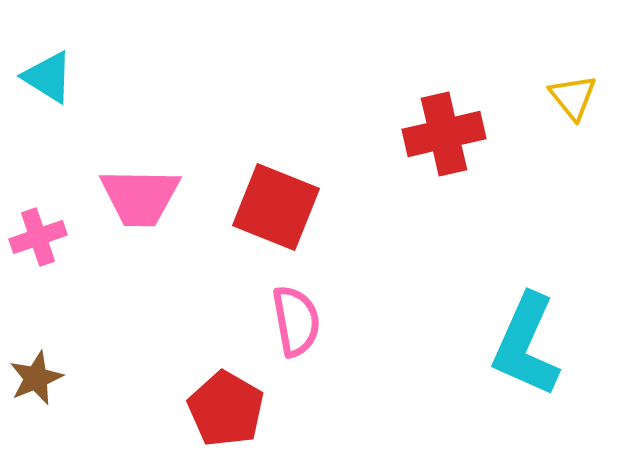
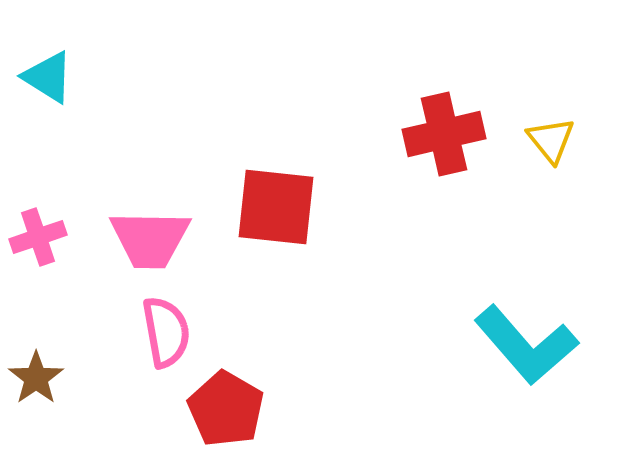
yellow triangle: moved 22 px left, 43 px down
pink trapezoid: moved 10 px right, 42 px down
red square: rotated 16 degrees counterclockwise
pink semicircle: moved 130 px left, 11 px down
cyan L-shape: rotated 65 degrees counterclockwise
brown star: rotated 12 degrees counterclockwise
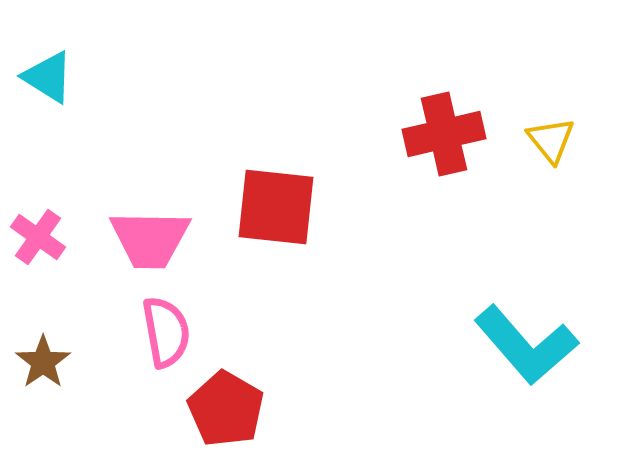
pink cross: rotated 36 degrees counterclockwise
brown star: moved 7 px right, 16 px up
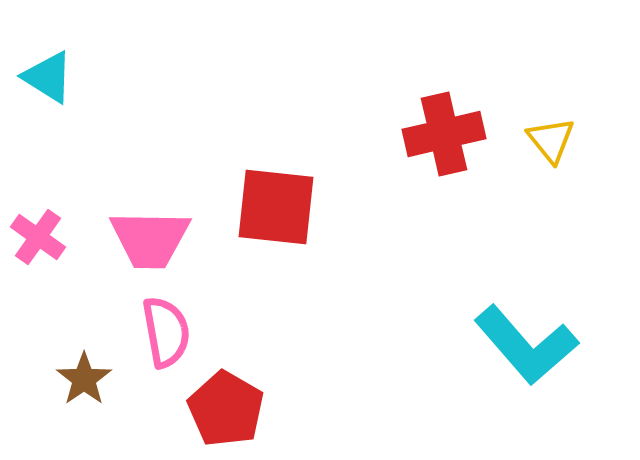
brown star: moved 41 px right, 17 px down
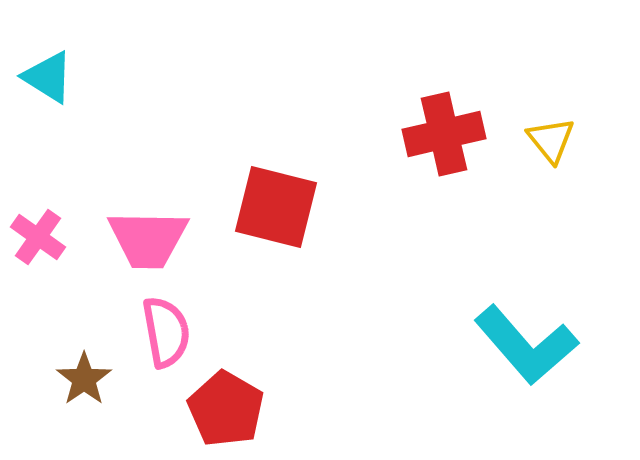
red square: rotated 8 degrees clockwise
pink trapezoid: moved 2 px left
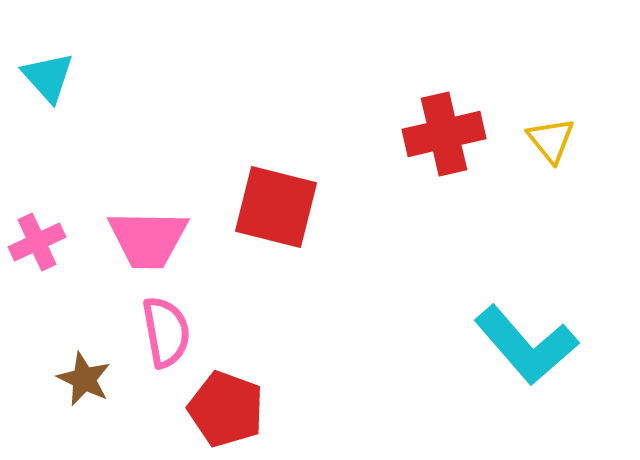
cyan triangle: rotated 16 degrees clockwise
pink cross: moved 1 px left, 5 px down; rotated 30 degrees clockwise
brown star: rotated 12 degrees counterclockwise
red pentagon: rotated 10 degrees counterclockwise
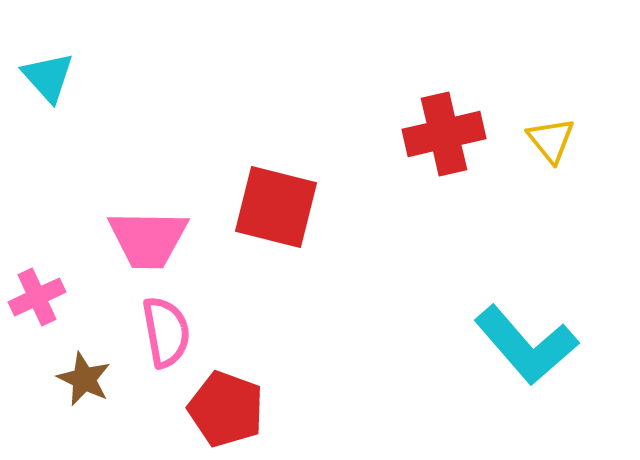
pink cross: moved 55 px down
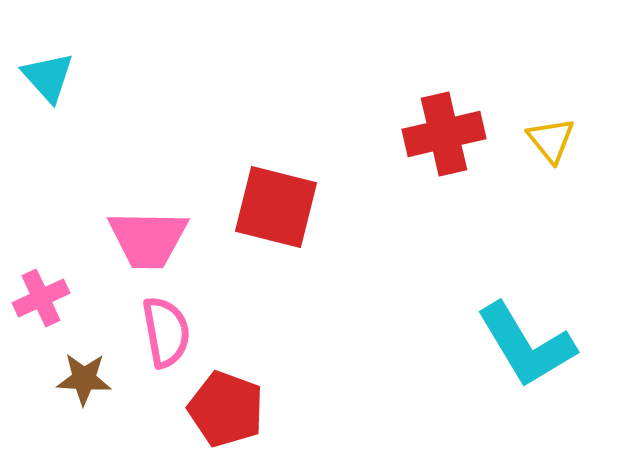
pink cross: moved 4 px right, 1 px down
cyan L-shape: rotated 10 degrees clockwise
brown star: rotated 22 degrees counterclockwise
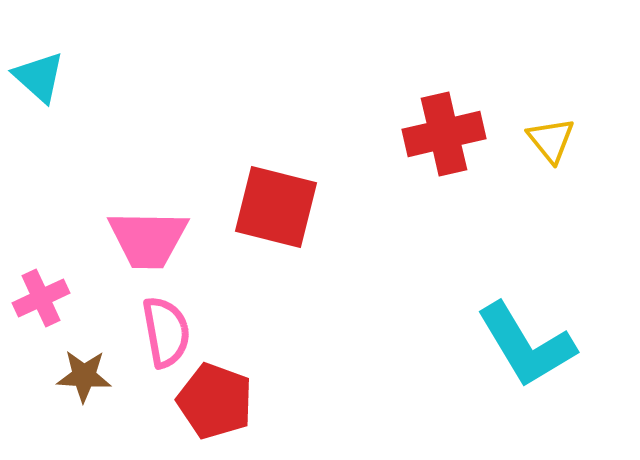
cyan triangle: moved 9 px left; rotated 6 degrees counterclockwise
brown star: moved 3 px up
red pentagon: moved 11 px left, 8 px up
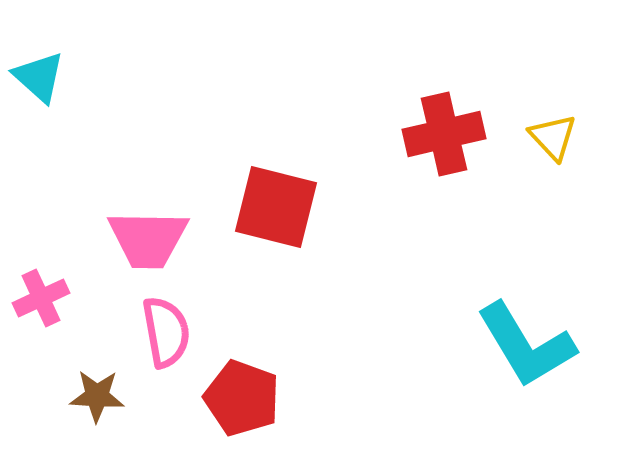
yellow triangle: moved 2 px right, 3 px up; rotated 4 degrees counterclockwise
brown star: moved 13 px right, 20 px down
red pentagon: moved 27 px right, 3 px up
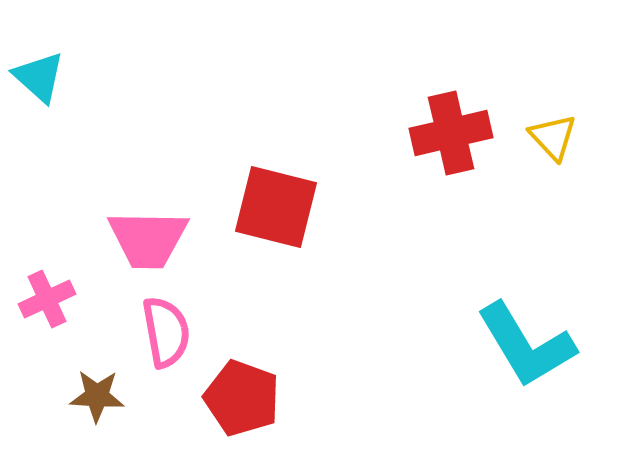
red cross: moved 7 px right, 1 px up
pink cross: moved 6 px right, 1 px down
